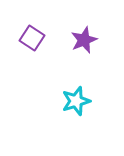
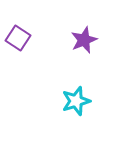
purple square: moved 14 px left
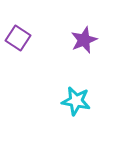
cyan star: rotated 28 degrees clockwise
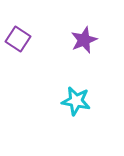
purple square: moved 1 px down
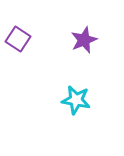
cyan star: moved 1 px up
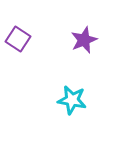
cyan star: moved 4 px left
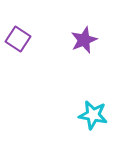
cyan star: moved 21 px right, 15 px down
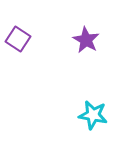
purple star: moved 2 px right; rotated 20 degrees counterclockwise
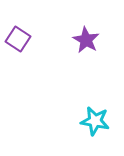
cyan star: moved 2 px right, 6 px down
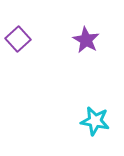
purple square: rotated 15 degrees clockwise
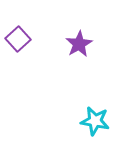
purple star: moved 7 px left, 4 px down; rotated 12 degrees clockwise
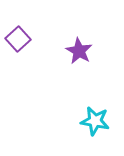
purple star: moved 7 px down; rotated 12 degrees counterclockwise
